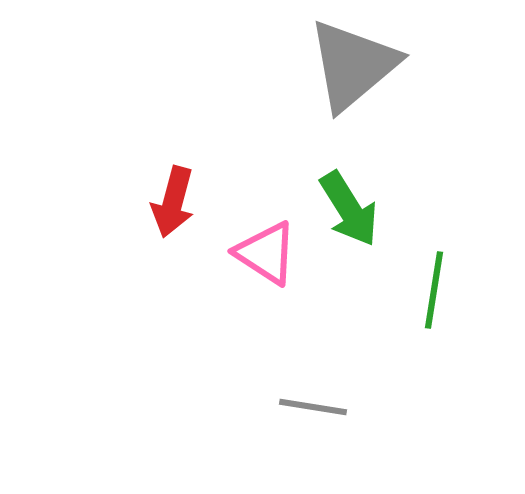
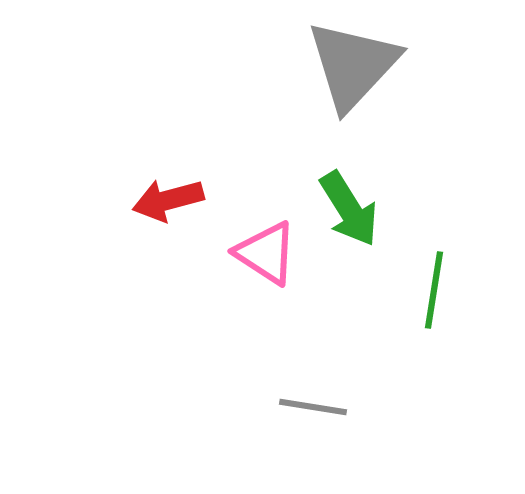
gray triangle: rotated 7 degrees counterclockwise
red arrow: moved 5 px left, 2 px up; rotated 60 degrees clockwise
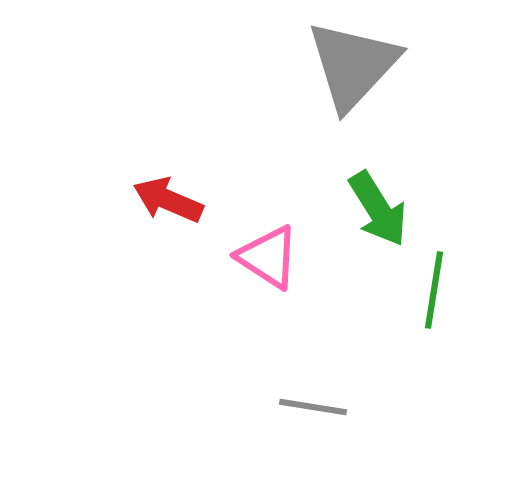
red arrow: rotated 38 degrees clockwise
green arrow: moved 29 px right
pink triangle: moved 2 px right, 4 px down
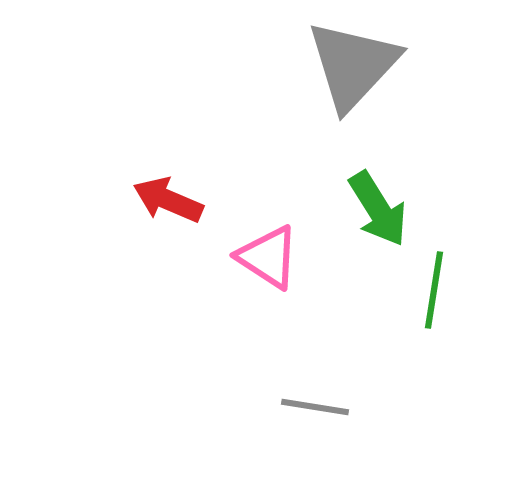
gray line: moved 2 px right
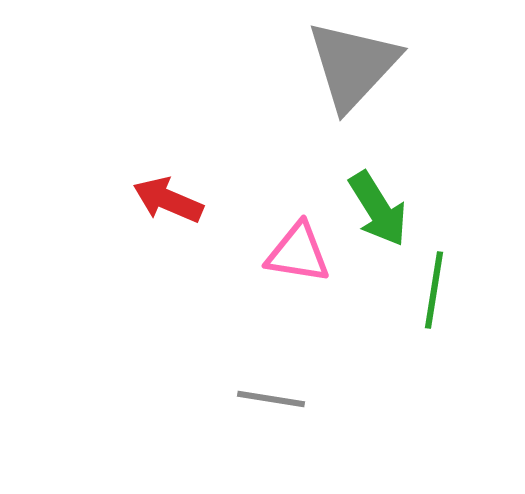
pink triangle: moved 30 px right, 4 px up; rotated 24 degrees counterclockwise
gray line: moved 44 px left, 8 px up
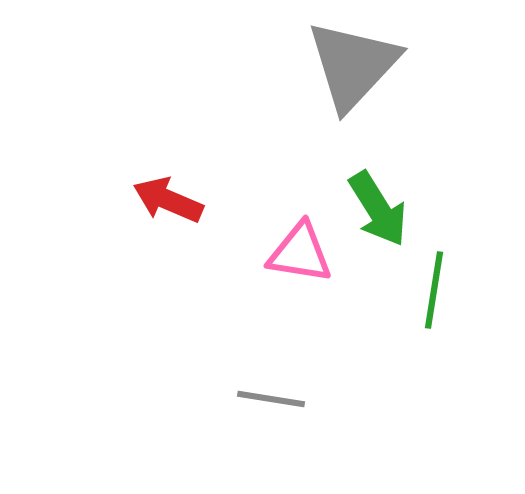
pink triangle: moved 2 px right
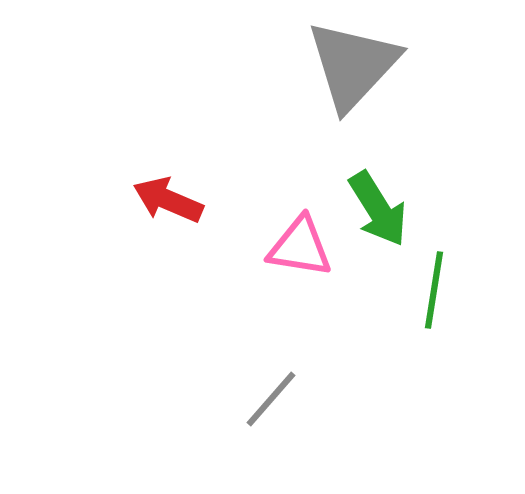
pink triangle: moved 6 px up
gray line: rotated 58 degrees counterclockwise
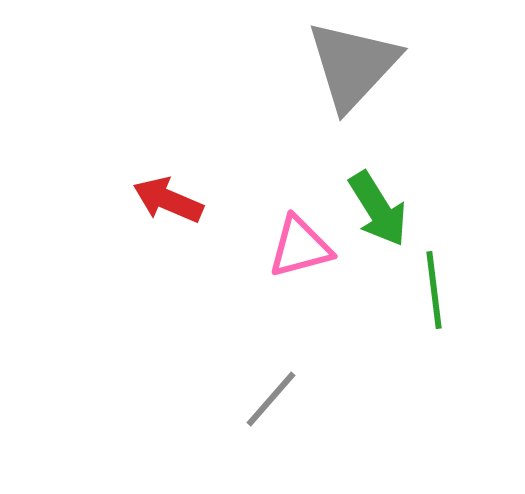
pink triangle: rotated 24 degrees counterclockwise
green line: rotated 16 degrees counterclockwise
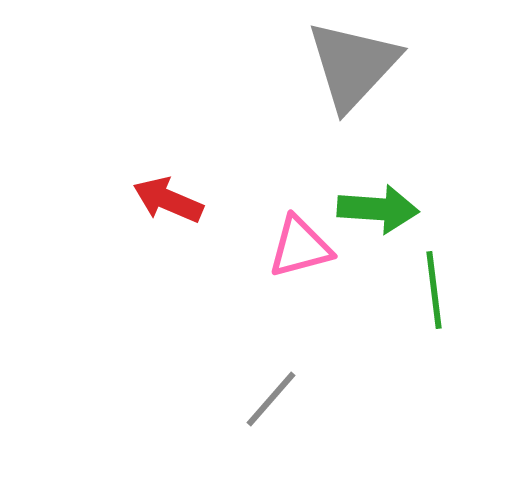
green arrow: rotated 54 degrees counterclockwise
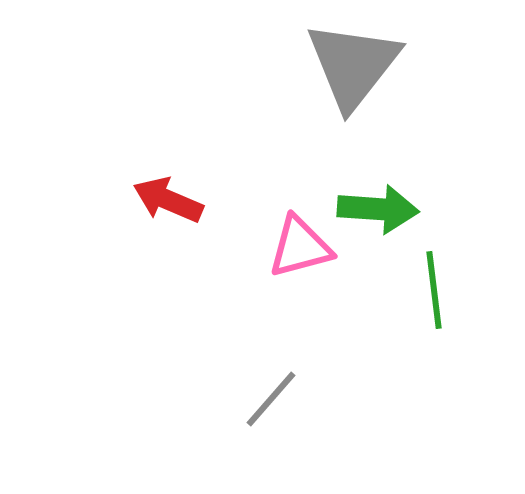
gray triangle: rotated 5 degrees counterclockwise
